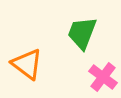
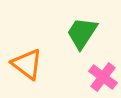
green trapezoid: rotated 12 degrees clockwise
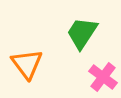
orange triangle: rotated 16 degrees clockwise
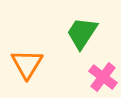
orange triangle: rotated 8 degrees clockwise
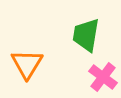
green trapezoid: moved 4 px right, 2 px down; rotated 24 degrees counterclockwise
